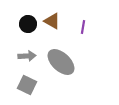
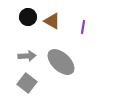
black circle: moved 7 px up
gray square: moved 2 px up; rotated 12 degrees clockwise
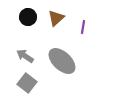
brown triangle: moved 4 px right, 3 px up; rotated 48 degrees clockwise
gray arrow: moved 2 px left; rotated 144 degrees counterclockwise
gray ellipse: moved 1 px right, 1 px up
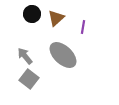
black circle: moved 4 px right, 3 px up
gray arrow: rotated 18 degrees clockwise
gray ellipse: moved 1 px right, 6 px up
gray square: moved 2 px right, 4 px up
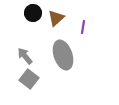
black circle: moved 1 px right, 1 px up
gray ellipse: rotated 28 degrees clockwise
